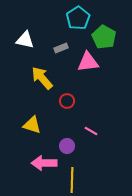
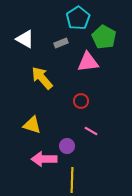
white triangle: moved 1 px up; rotated 18 degrees clockwise
gray rectangle: moved 5 px up
red circle: moved 14 px right
pink arrow: moved 4 px up
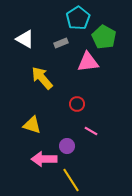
red circle: moved 4 px left, 3 px down
yellow line: moved 1 px left; rotated 35 degrees counterclockwise
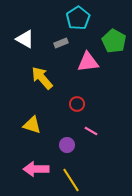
green pentagon: moved 10 px right, 4 px down
purple circle: moved 1 px up
pink arrow: moved 8 px left, 10 px down
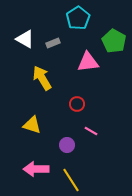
gray rectangle: moved 8 px left
yellow arrow: rotated 10 degrees clockwise
